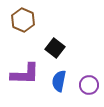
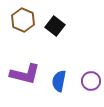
black square: moved 22 px up
purple L-shape: rotated 12 degrees clockwise
purple circle: moved 2 px right, 4 px up
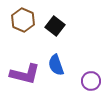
blue semicircle: moved 3 px left, 16 px up; rotated 30 degrees counterclockwise
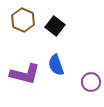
purple circle: moved 1 px down
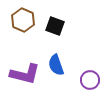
black square: rotated 18 degrees counterclockwise
purple circle: moved 1 px left, 2 px up
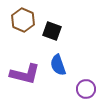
black square: moved 3 px left, 5 px down
blue semicircle: moved 2 px right
purple circle: moved 4 px left, 9 px down
